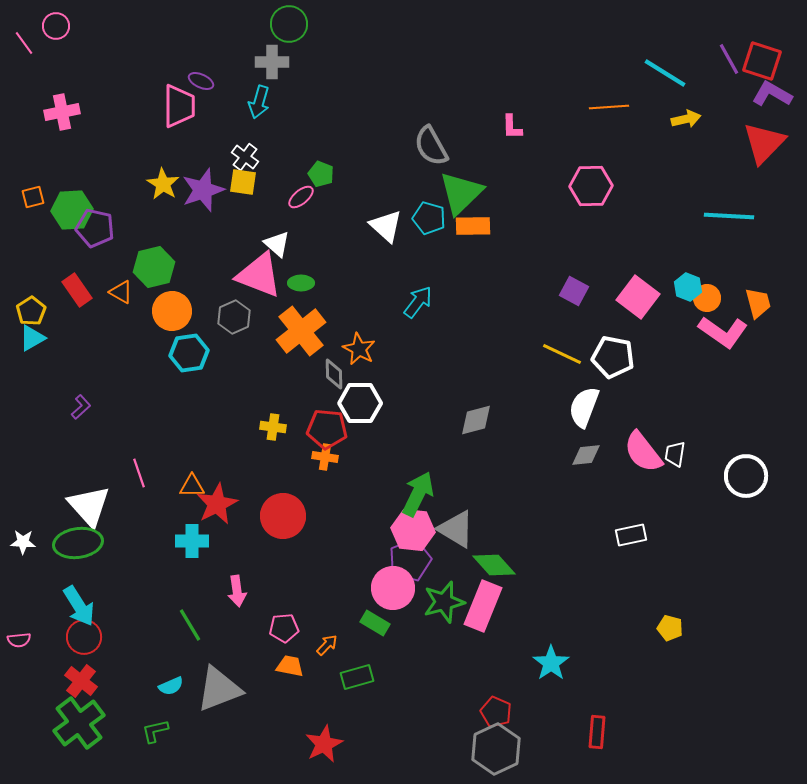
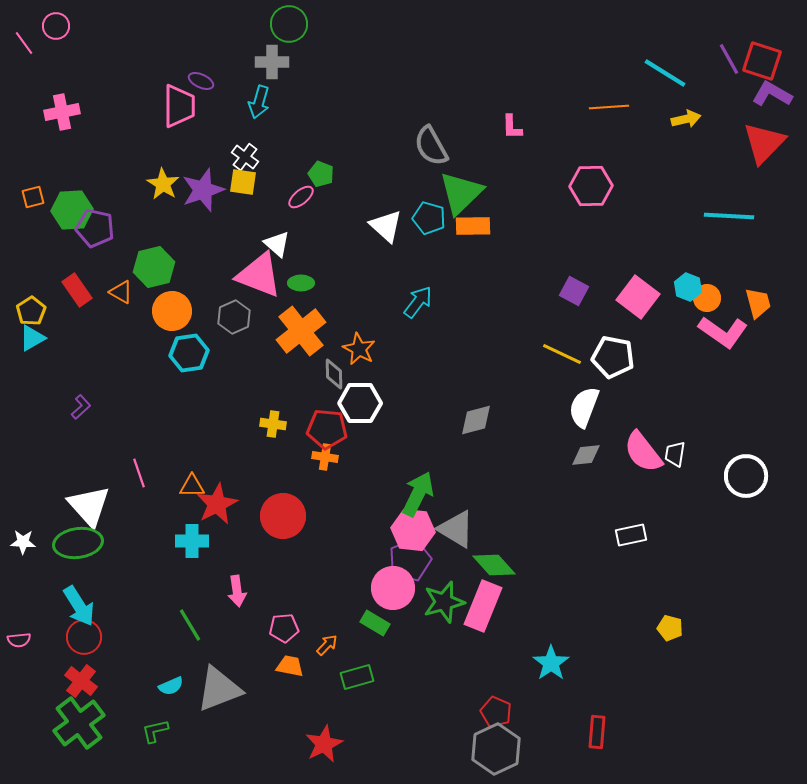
yellow cross at (273, 427): moved 3 px up
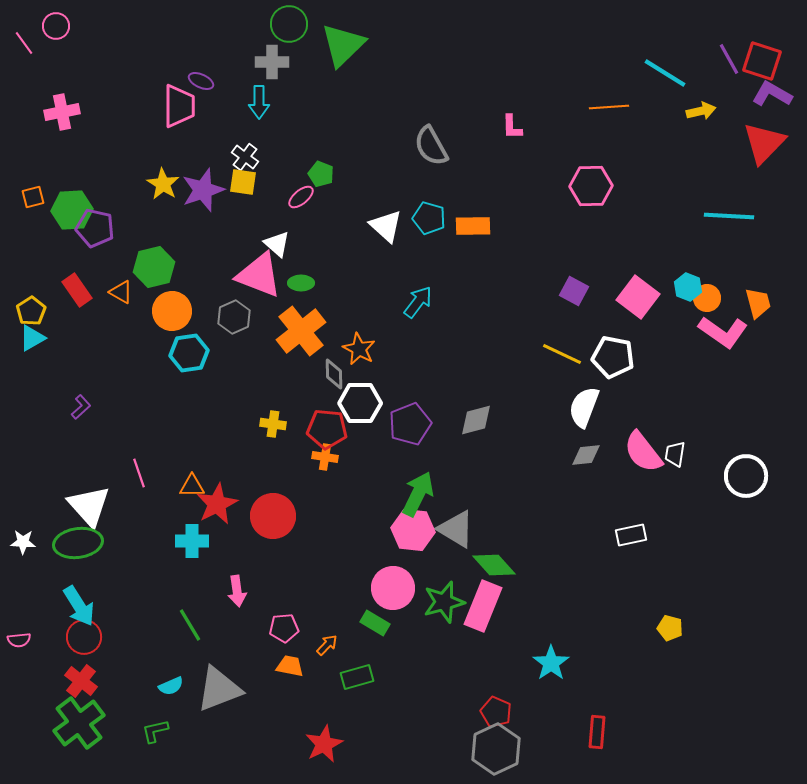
cyan arrow at (259, 102): rotated 16 degrees counterclockwise
yellow arrow at (686, 119): moved 15 px right, 8 px up
green triangle at (461, 193): moved 118 px left, 148 px up
red circle at (283, 516): moved 10 px left
purple pentagon at (410, 560): moved 136 px up
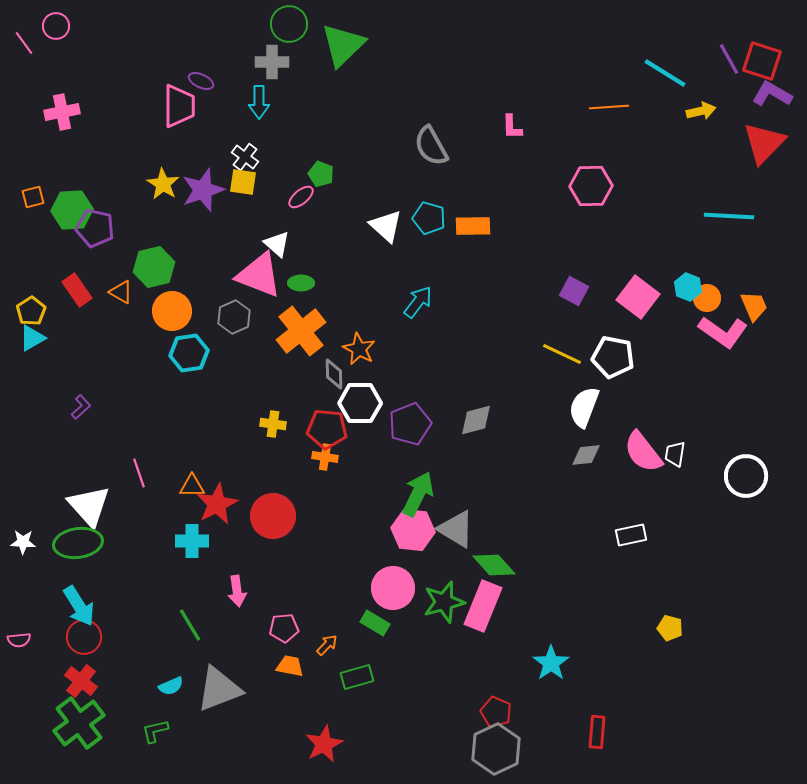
orange trapezoid at (758, 303): moved 4 px left, 3 px down; rotated 8 degrees counterclockwise
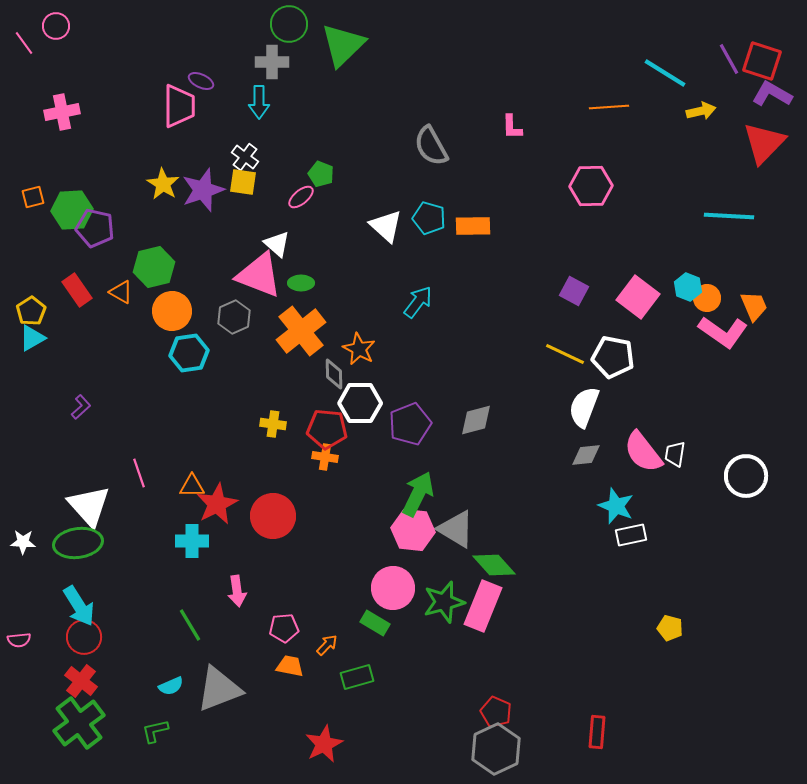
yellow line at (562, 354): moved 3 px right
cyan star at (551, 663): moved 65 px right, 157 px up; rotated 15 degrees counterclockwise
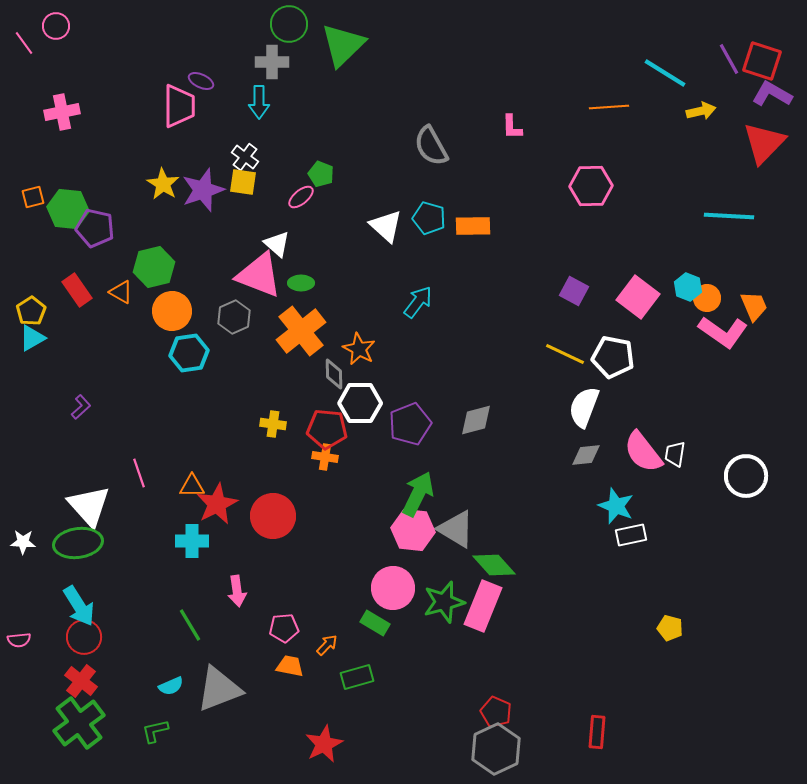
green hexagon at (72, 210): moved 4 px left, 1 px up; rotated 9 degrees clockwise
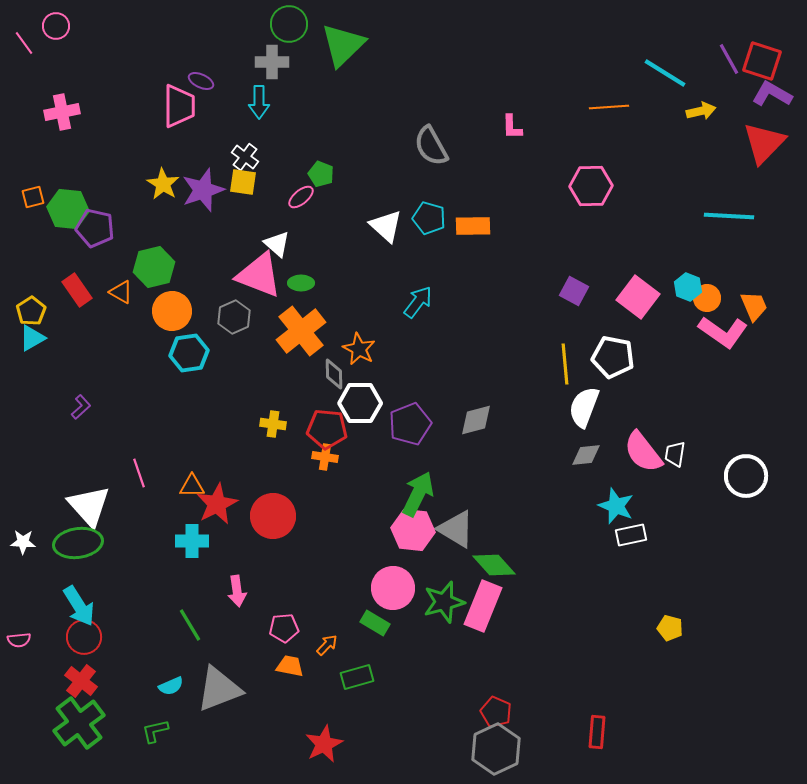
yellow line at (565, 354): moved 10 px down; rotated 60 degrees clockwise
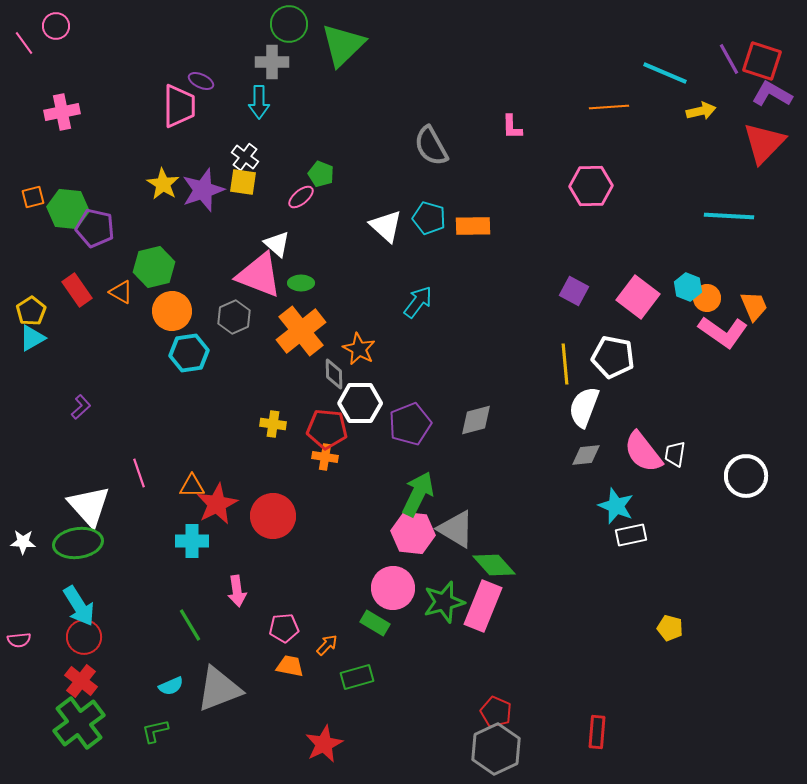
cyan line at (665, 73): rotated 9 degrees counterclockwise
pink hexagon at (413, 530): moved 3 px down
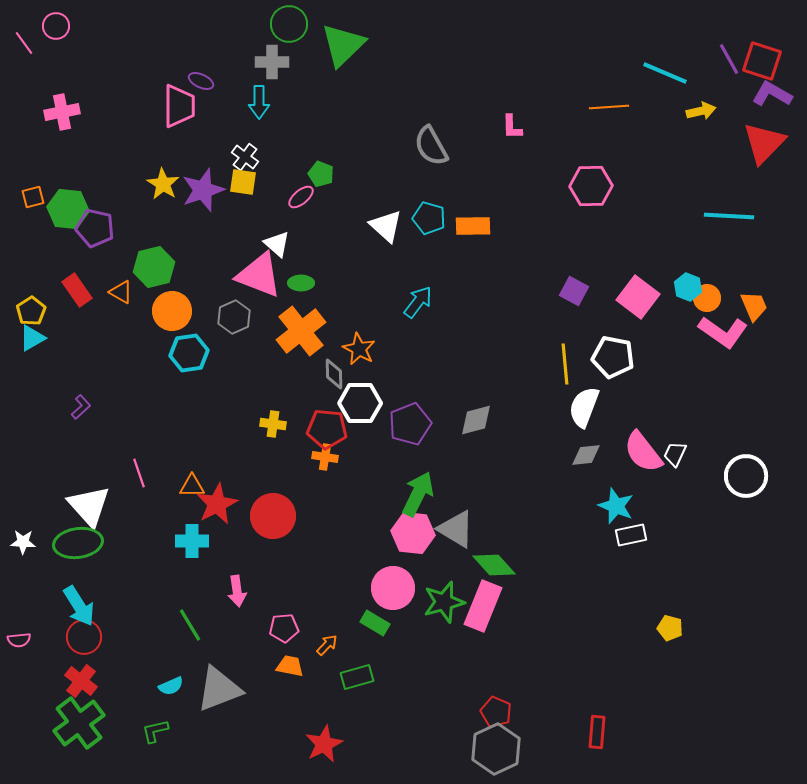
white trapezoid at (675, 454): rotated 16 degrees clockwise
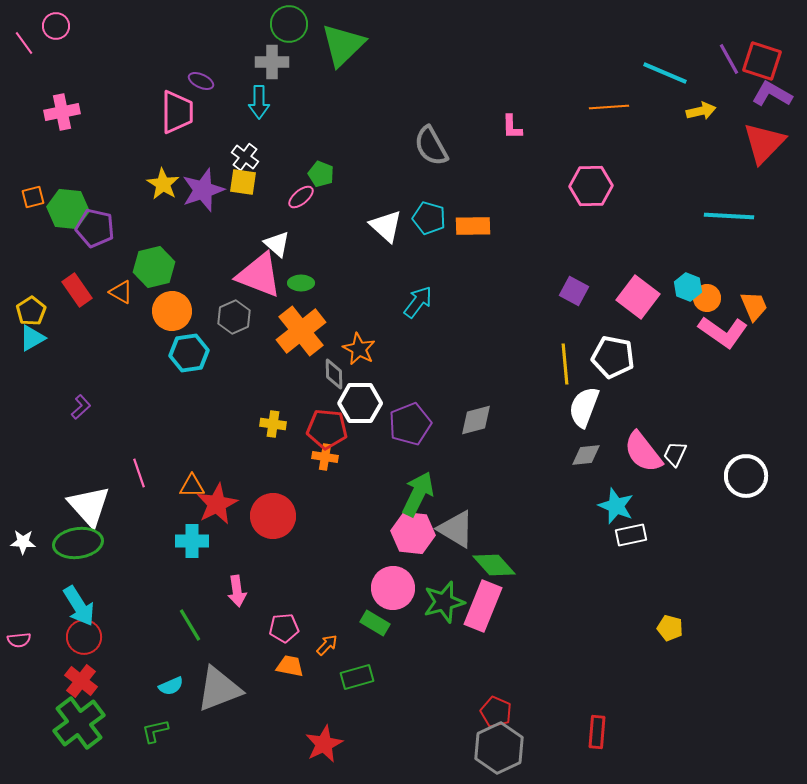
pink trapezoid at (179, 106): moved 2 px left, 6 px down
gray hexagon at (496, 749): moved 3 px right, 1 px up
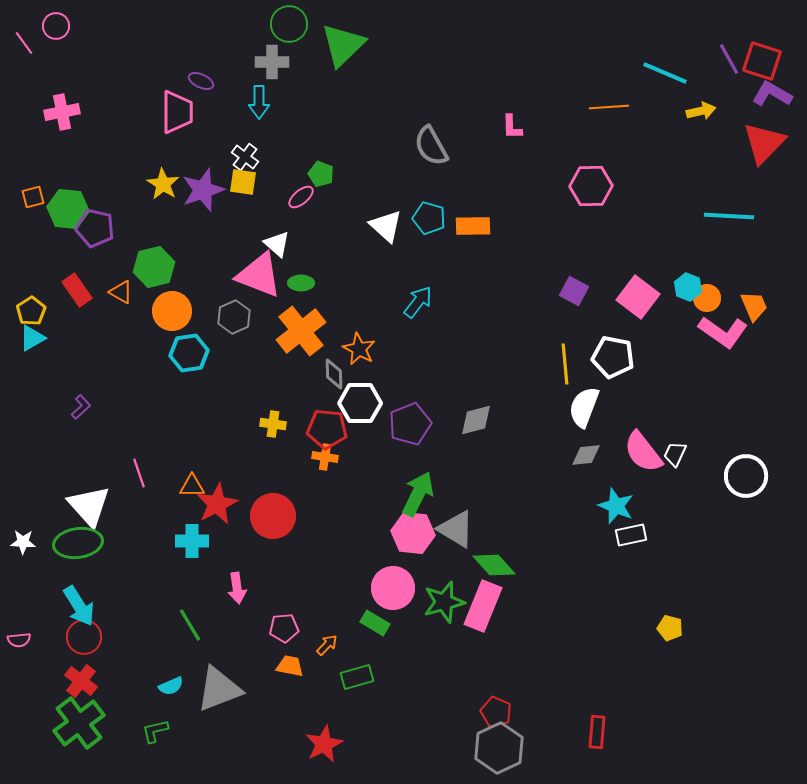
pink arrow at (237, 591): moved 3 px up
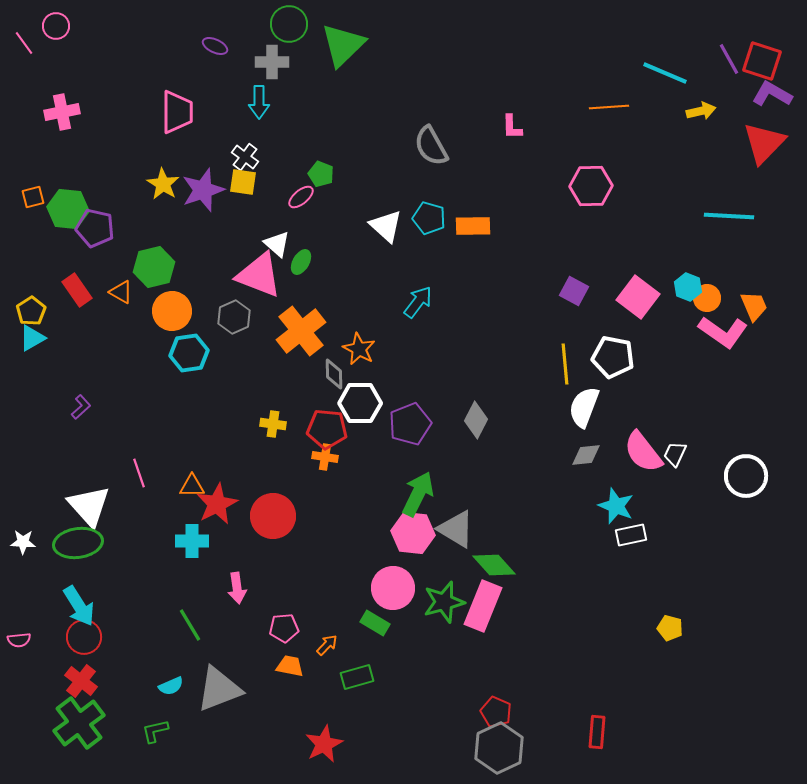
purple ellipse at (201, 81): moved 14 px right, 35 px up
green ellipse at (301, 283): moved 21 px up; rotated 60 degrees counterclockwise
gray diamond at (476, 420): rotated 48 degrees counterclockwise
